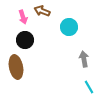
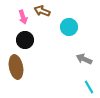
gray arrow: rotated 56 degrees counterclockwise
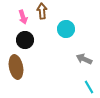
brown arrow: rotated 63 degrees clockwise
cyan circle: moved 3 px left, 2 px down
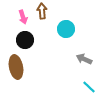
cyan line: rotated 16 degrees counterclockwise
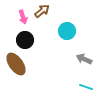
brown arrow: rotated 56 degrees clockwise
cyan circle: moved 1 px right, 2 px down
brown ellipse: moved 3 px up; rotated 25 degrees counterclockwise
cyan line: moved 3 px left; rotated 24 degrees counterclockwise
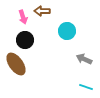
brown arrow: rotated 140 degrees counterclockwise
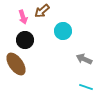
brown arrow: rotated 42 degrees counterclockwise
cyan circle: moved 4 px left
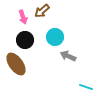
cyan circle: moved 8 px left, 6 px down
gray arrow: moved 16 px left, 3 px up
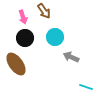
brown arrow: moved 2 px right; rotated 84 degrees counterclockwise
black circle: moved 2 px up
gray arrow: moved 3 px right, 1 px down
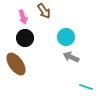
cyan circle: moved 11 px right
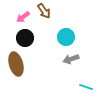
pink arrow: rotated 72 degrees clockwise
gray arrow: moved 2 px down; rotated 42 degrees counterclockwise
brown ellipse: rotated 20 degrees clockwise
